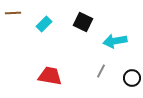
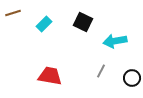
brown line: rotated 14 degrees counterclockwise
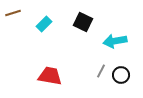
black circle: moved 11 px left, 3 px up
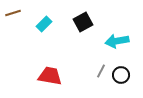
black square: rotated 36 degrees clockwise
cyan arrow: moved 2 px right
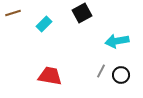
black square: moved 1 px left, 9 px up
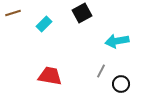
black circle: moved 9 px down
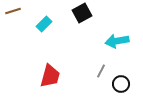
brown line: moved 2 px up
red trapezoid: rotated 95 degrees clockwise
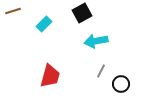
cyan arrow: moved 21 px left
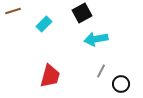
cyan arrow: moved 2 px up
